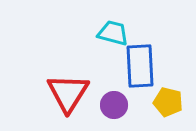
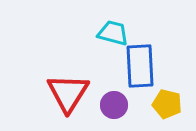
yellow pentagon: moved 1 px left, 2 px down
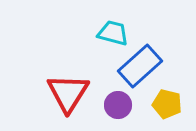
blue rectangle: rotated 51 degrees clockwise
purple circle: moved 4 px right
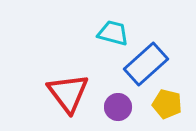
blue rectangle: moved 6 px right, 2 px up
red triangle: rotated 9 degrees counterclockwise
purple circle: moved 2 px down
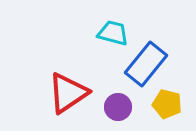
blue rectangle: rotated 9 degrees counterclockwise
red triangle: rotated 33 degrees clockwise
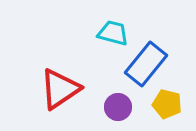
red triangle: moved 8 px left, 4 px up
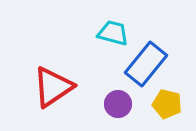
red triangle: moved 7 px left, 2 px up
purple circle: moved 3 px up
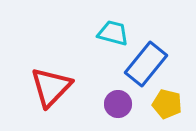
red triangle: moved 2 px left; rotated 12 degrees counterclockwise
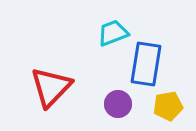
cyan trapezoid: rotated 36 degrees counterclockwise
blue rectangle: rotated 30 degrees counterclockwise
yellow pentagon: moved 1 px right, 2 px down; rotated 24 degrees counterclockwise
